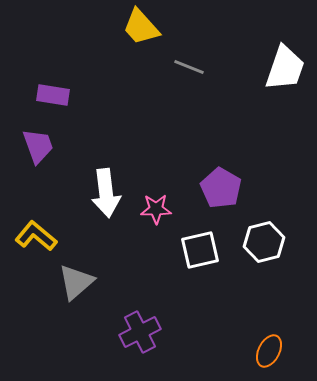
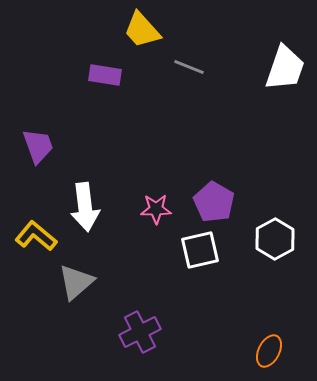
yellow trapezoid: moved 1 px right, 3 px down
purple rectangle: moved 52 px right, 20 px up
purple pentagon: moved 7 px left, 14 px down
white arrow: moved 21 px left, 14 px down
white hexagon: moved 11 px right, 3 px up; rotated 15 degrees counterclockwise
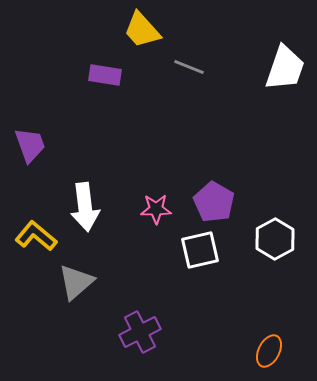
purple trapezoid: moved 8 px left, 1 px up
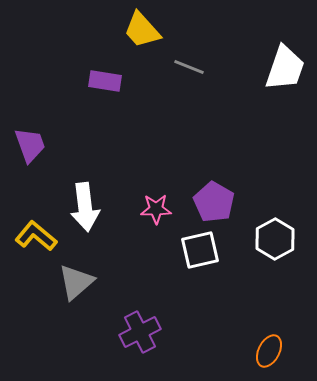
purple rectangle: moved 6 px down
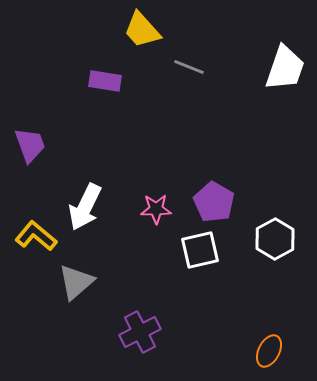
white arrow: rotated 33 degrees clockwise
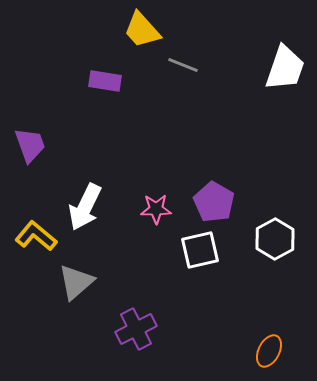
gray line: moved 6 px left, 2 px up
purple cross: moved 4 px left, 3 px up
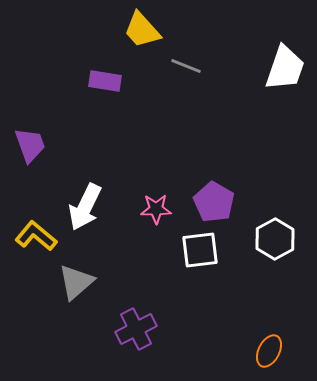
gray line: moved 3 px right, 1 px down
white square: rotated 6 degrees clockwise
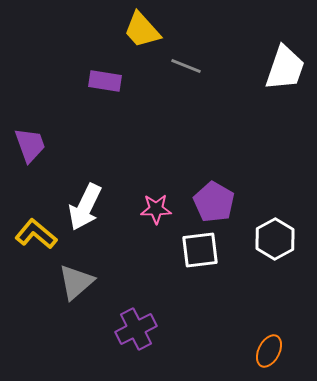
yellow L-shape: moved 2 px up
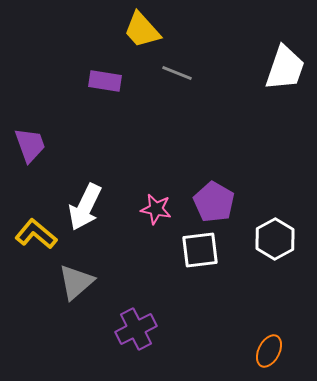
gray line: moved 9 px left, 7 px down
pink star: rotated 12 degrees clockwise
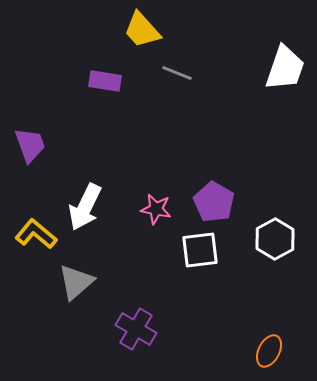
purple cross: rotated 33 degrees counterclockwise
